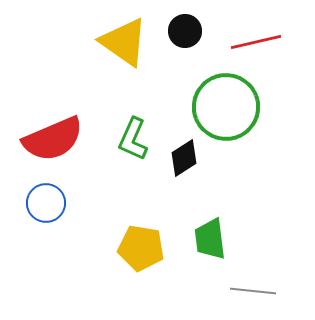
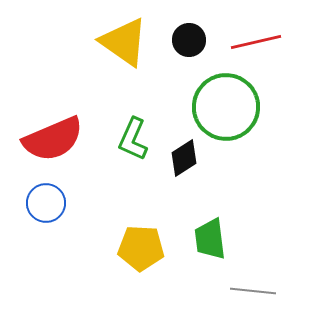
black circle: moved 4 px right, 9 px down
yellow pentagon: rotated 6 degrees counterclockwise
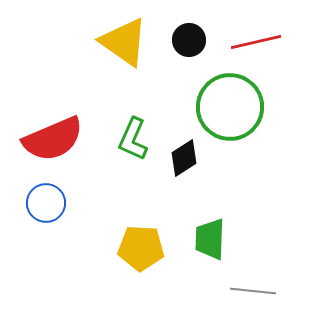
green circle: moved 4 px right
green trapezoid: rotated 9 degrees clockwise
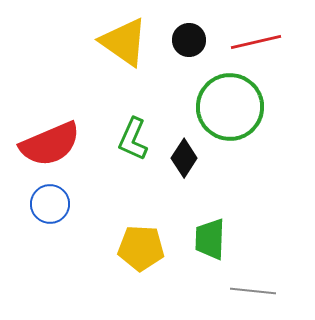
red semicircle: moved 3 px left, 5 px down
black diamond: rotated 24 degrees counterclockwise
blue circle: moved 4 px right, 1 px down
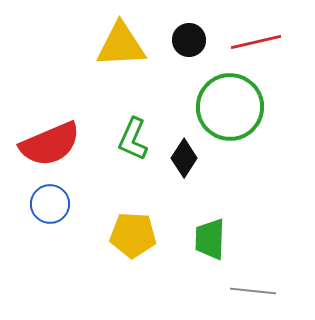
yellow triangle: moved 3 px left, 3 px down; rotated 38 degrees counterclockwise
yellow pentagon: moved 8 px left, 13 px up
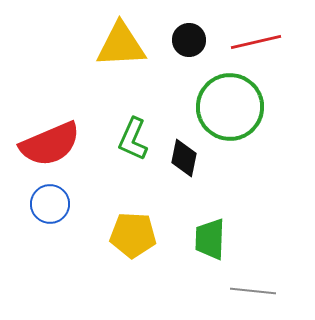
black diamond: rotated 21 degrees counterclockwise
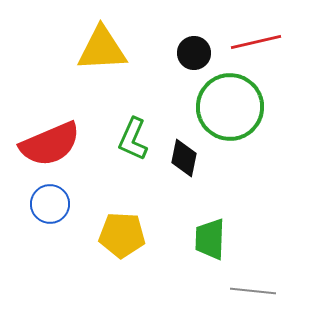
black circle: moved 5 px right, 13 px down
yellow triangle: moved 19 px left, 4 px down
yellow pentagon: moved 11 px left
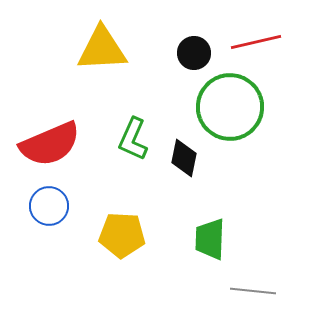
blue circle: moved 1 px left, 2 px down
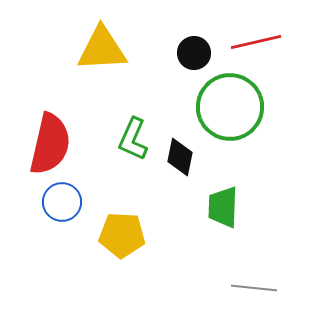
red semicircle: rotated 54 degrees counterclockwise
black diamond: moved 4 px left, 1 px up
blue circle: moved 13 px right, 4 px up
green trapezoid: moved 13 px right, 32 px up
gray line: moved 1 px right, 3 px up
